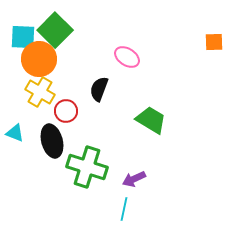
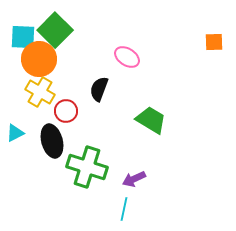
cyan triangle: rotated 48 degrees counterclockwise
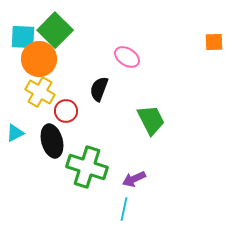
green trapezoid: rotated 32 degrees clockwise
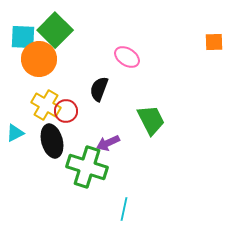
yellow cross: moved 6 px right, 13 px down
purple arrow: moved 26 px left, 36 px up
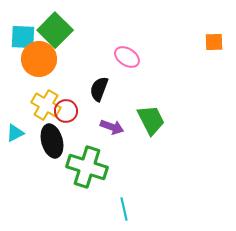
purple arrow: moved 4 px right, 16 px up; rotated 135 degrees counterclockwise
cyan line: rotated 25 degrees counterclockwise
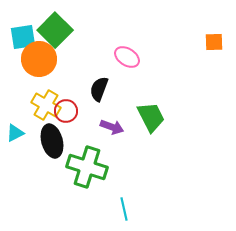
cyan square: rotated 12 degrees counterclockwise
green trapezoid: moved 3 px up
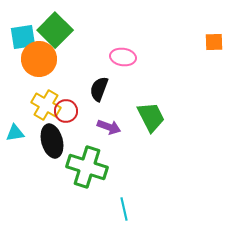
pink ellipse: moved 4 px left; rotated 25 degrees counterclockwise
purple arrow: moved 3 px left
cyan triangle: rotated 18 degrees clockwise
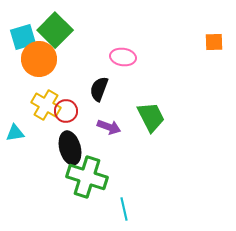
cyan square: rotated 8 degrees counterclockwise
black ellipse: moved 18 px right, 7 px down
green cross: moved 10 px down
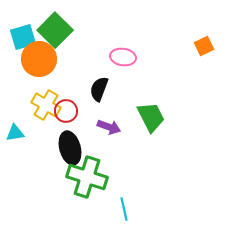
orange square: moved 10 px left, 4 px down; rotated 24 degrees counterclockwise
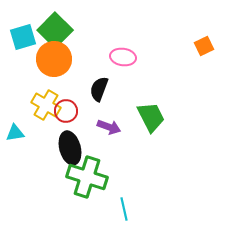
orange circle: moved 15 px right
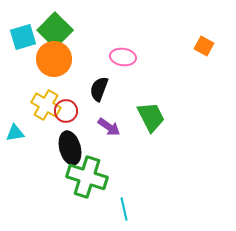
orange square: rotated 36 degrees counterclockwise
purple arrow: rotated 15 degrees clockwise
